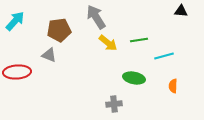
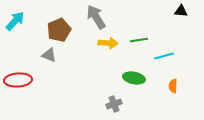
brown pentagon: rotated 15 degrees counterclockwise
yellow arrow: rotated 36 degrees counterclockwise
red ellipse: moved 1 px right, 8 px down
gray cross: rotated 14 degrees counterclockwise
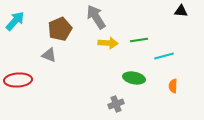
brown pentagon: moved 1 px right, 1 px up
gray cross: moved 2 px right
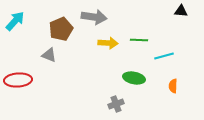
gray arrow: moved 2 px left; rotated 130 degrees clockwise
brown pentagon: moved 1 px right
green line: rotated 12 degrees clockwise
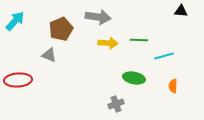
gray arrow: moved 4 px right
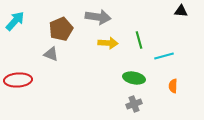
green line: rotated 72 degrees clockwise
gray triangle: moved 2 px right, 1 px up
gray cross: moved 18 px right
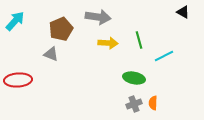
black triangle: moved 2 px right, 1 px down; rotated 24 degrees clockwise
cyan line: rotated 12 degrees counterclockwise
orange semicircle: moved 20 px left, 17 px down
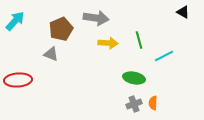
gray arrow: moved 2 px left, 1 px down
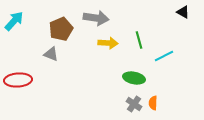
cyan arrow: moved 1 px left
gray cross: rotated 35 degrees counterclockwise
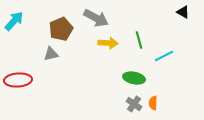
gray arrow: rotated 20 degrees clockwise
gray triangle: rotated 35 degrees counterclockwise
